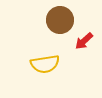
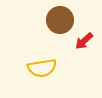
yellow semicircle: moved 3 px left, 4 px down
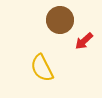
yellow semicircle: rotated 72 degrees clockwise
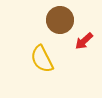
yellow semicircle: moved 9 px up
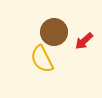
brown circle: moved 6 px left, 12 px down
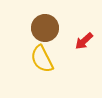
brown circle: moved 9 px left, 4 px up
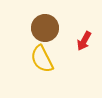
red arrow: rotated 18 degrees counterclockwise
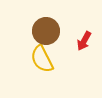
brown circle: moved 1 px right, 3 px down
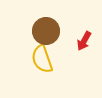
yellow semicircle: rotated 8 degrees clockwise
